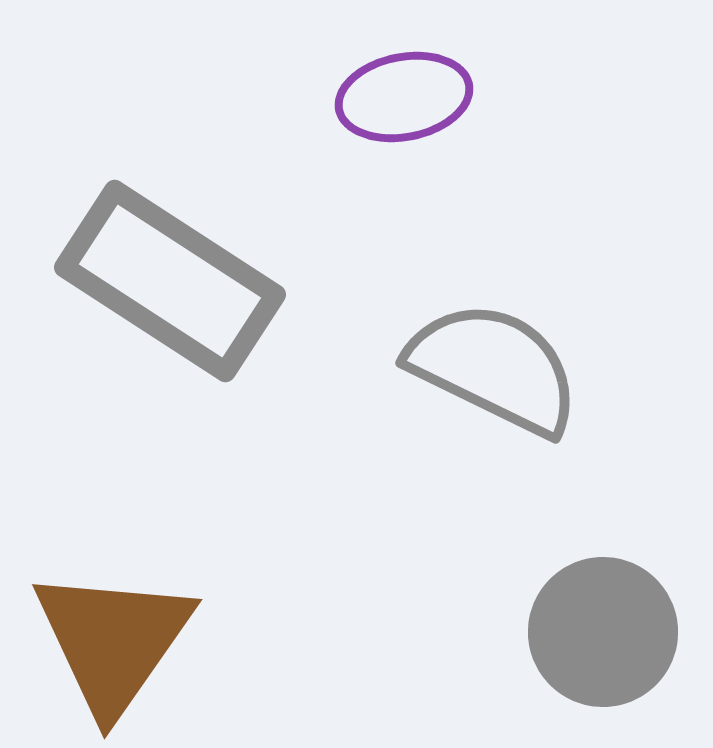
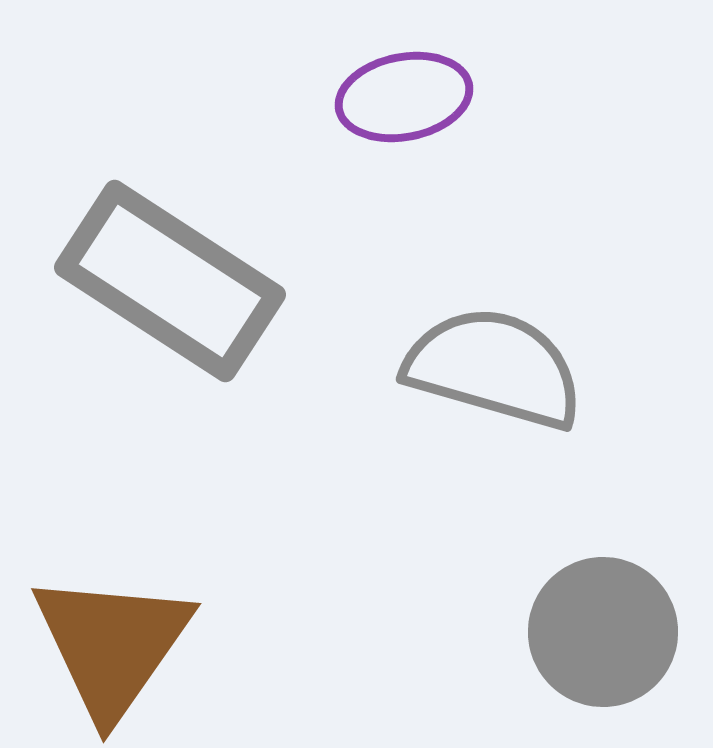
gray semicircle: rotated 10 degrees counterclockwise
brown triangle: moved 1 px left, 4 px down
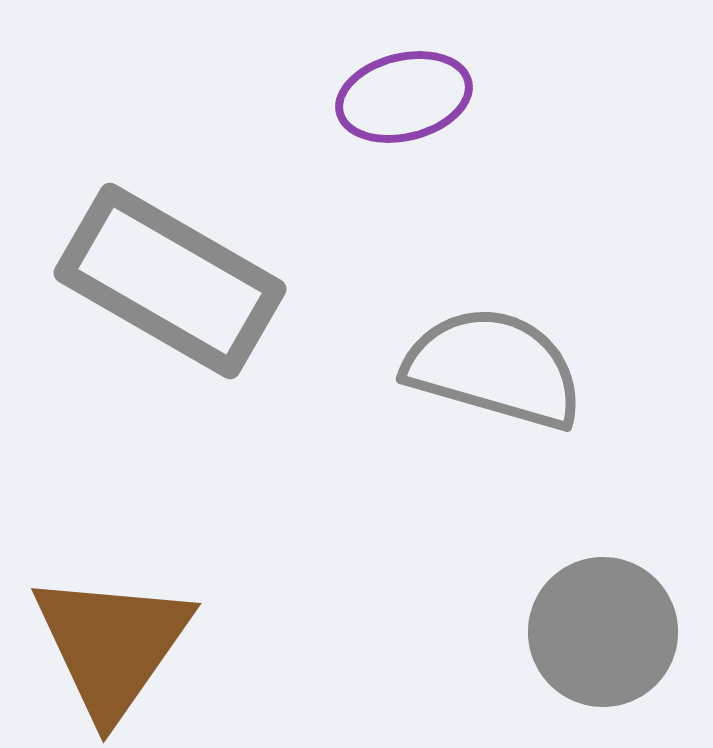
purple ellipse: rotated 3 degrees counterclockwise
gray rectangle: rotated 3 degrees counterclockwise
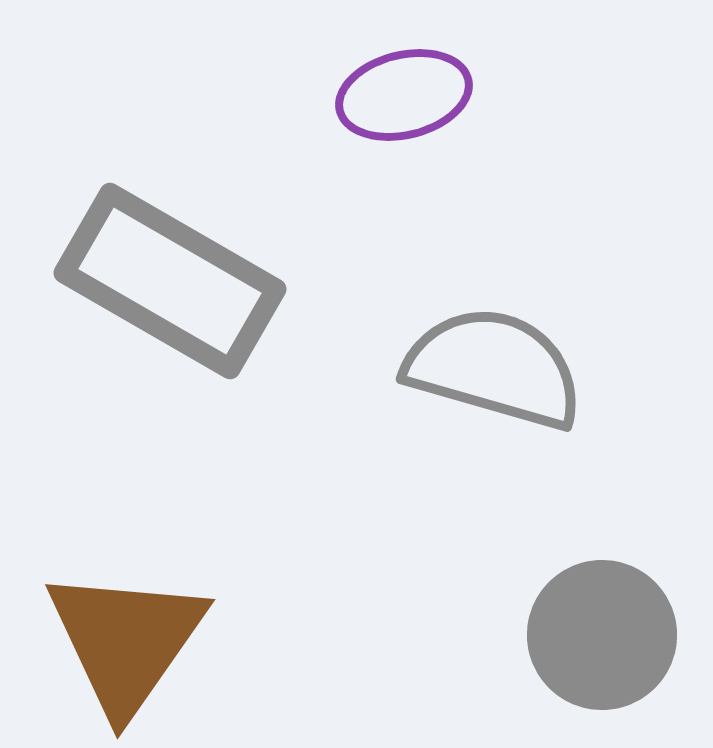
purple ellipse: moved 2 px up
gray circle: moved 1 px left, 3 px down
brown triangle: moved 14 px right, 4 px up
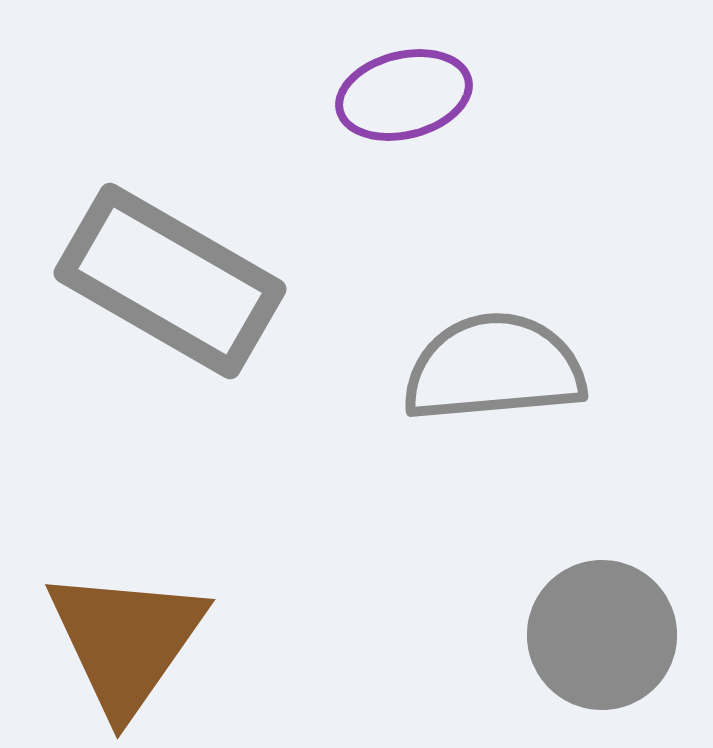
gray semicircle: rotated 21 degrees counterclockwise
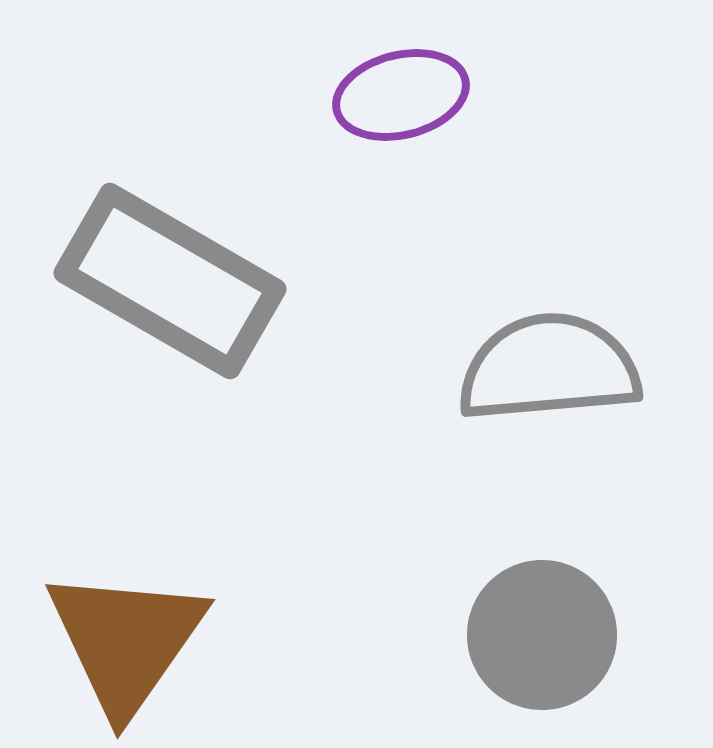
purple ellipse: moved 3 px left
gray semicircle: moved 55 px right
gray circle: moved 60 px left
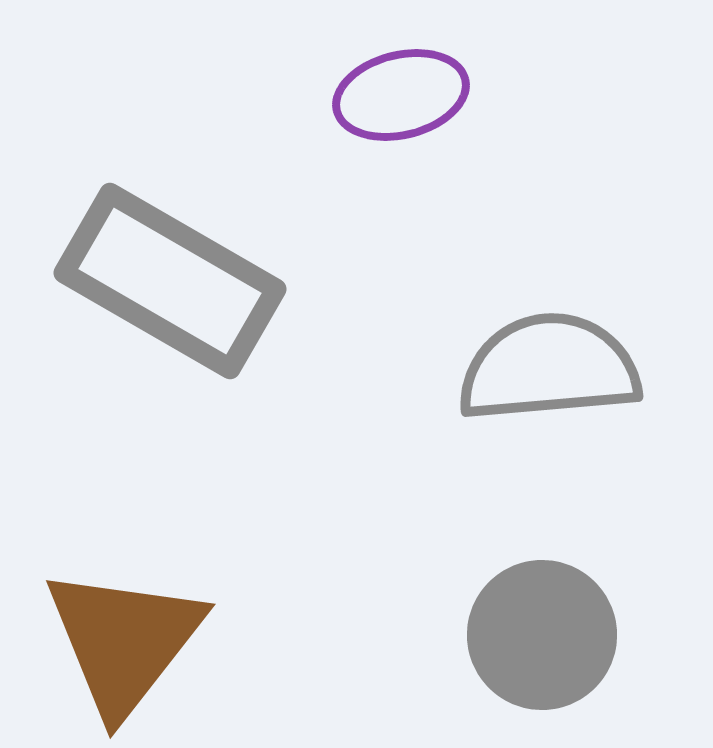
brown triangle: moved 2 px left; rotated 3 degrees clockwise
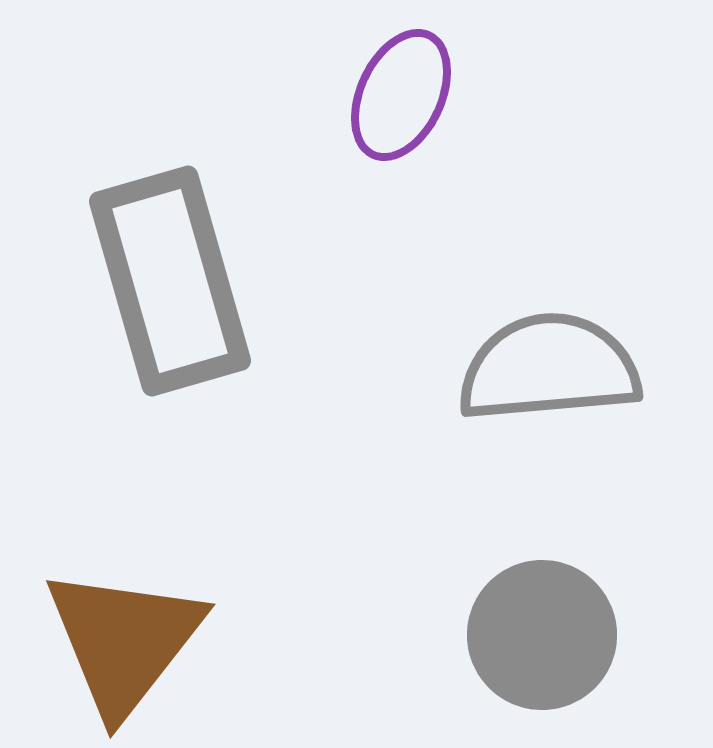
purple ellipse: rotated 51 degrees counterclockwise
gray rectangle: rotated 44 degrees clockwise
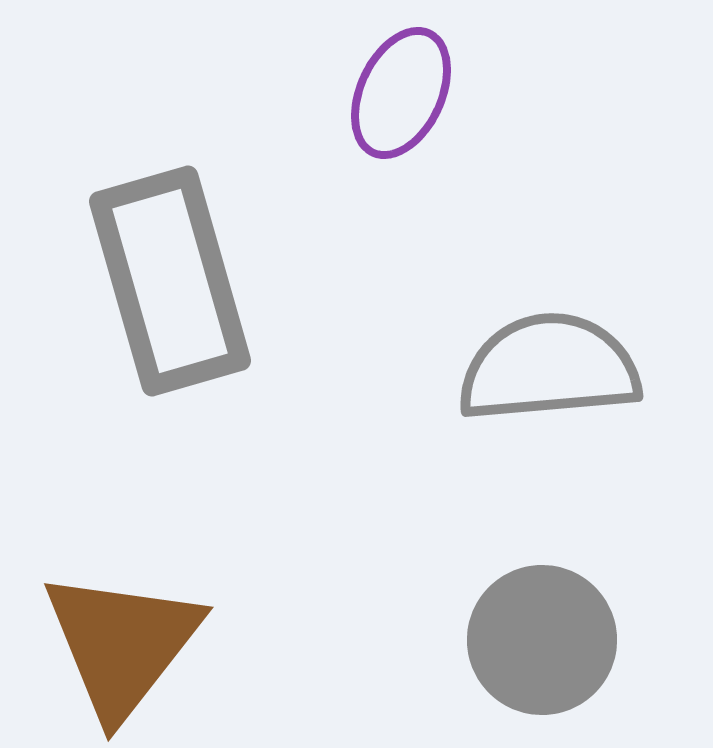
purple ellipse: moved 2 px up
gray circle: moved 5 px down
brown triangle: moved 2 px left, 3 px down
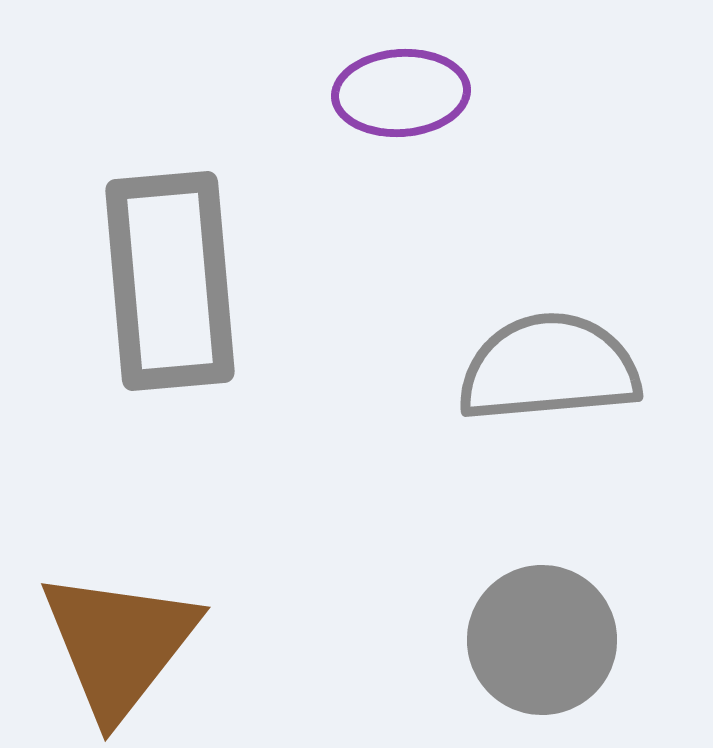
purple ellipse: rotated 61 degrees clockwise
gray rectangle: rotated 11 degrees clockwise
brown triangle: moved 3 px left
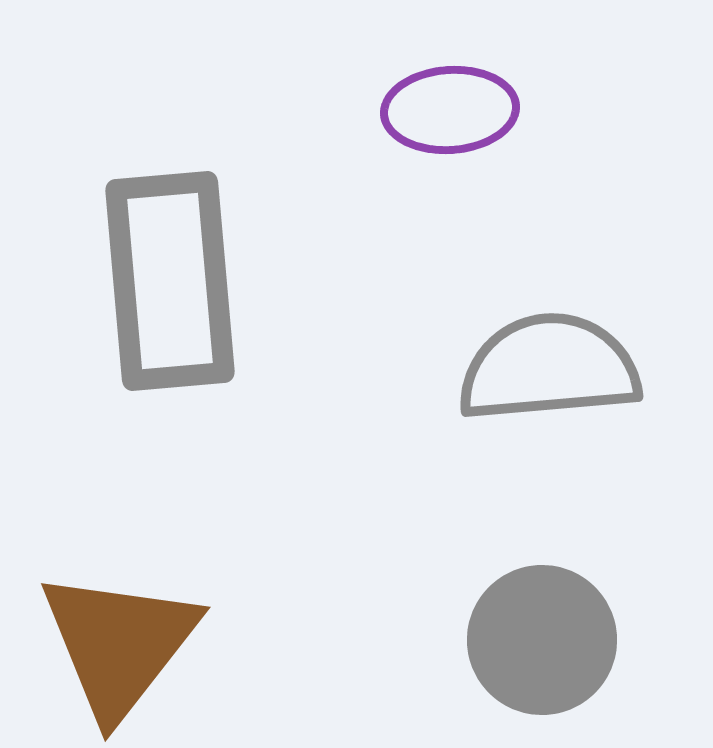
purple ellipse: moved 49 px right, 17 px down
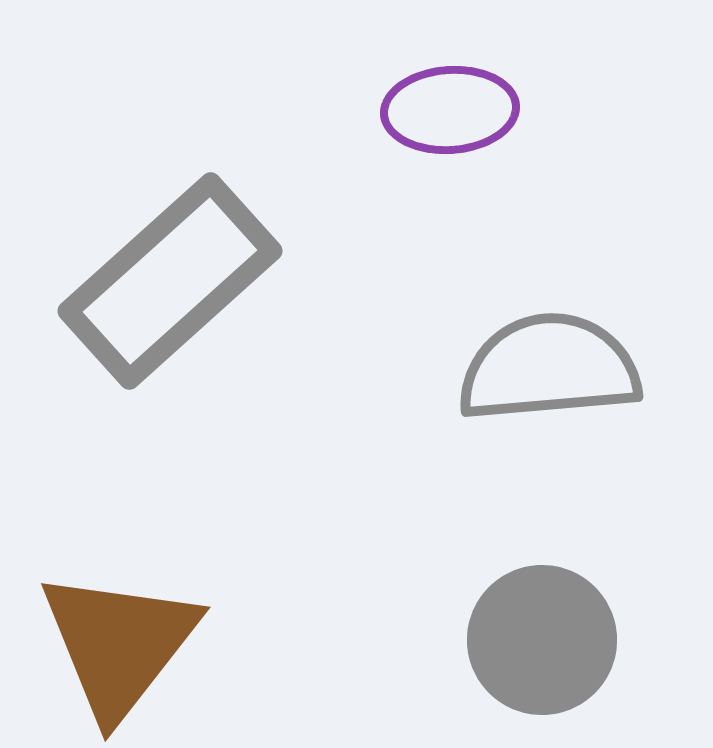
gray rectangle: rotated 53 degrees clockwise
